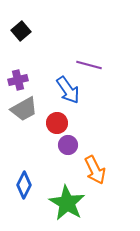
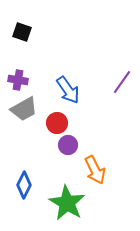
black square: moved 1 px right, 1 px down; rotated 30 degrees counterclockwise
purple line: moved 33 px right, 17 px down; rotated 70 degrees counterclockwise
purple cross: rotated 24 degrees clockwise
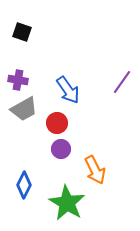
purple circle: moved 7 px left, 4 px down
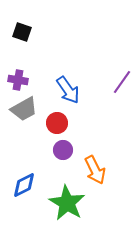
purple circle: moved 2 px right, 1 px down
blue diamond: rotated 36 degrees clockwise
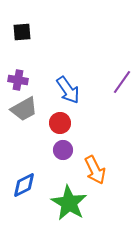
black square: rotated 24 degrees counterclockwise
red circle: moved 3 px right
green star: moved 2 px right
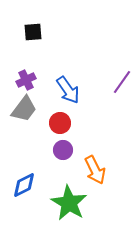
black square: moved 11 px right
purple cross: moved 8 px right; rotated 36 degrees counterclockwise
gray trapezoid: rotated 24 degrees counterclockwise
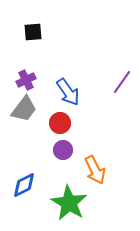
blue arrow: moved 2 px down
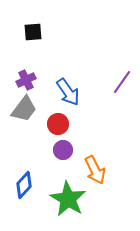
red circle: moved 2 px left, 1 px down
blue diamond: rotated 20 degrees counterclockwise
green star: moved 1 px left, 4 px up
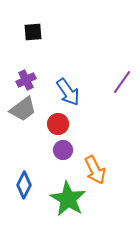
gray trapezoid: moved 1 px left; rotated 16 degrees clockwise
blue diamond: rotated 16 degrees counterclockwise
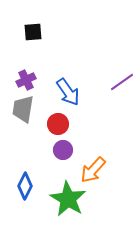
purple line: rotated 20 degrees clockwise
gray trapezoid: rotated 136 degrees clockwise
orange arrow: moved 2 px left; rotated 68 degrees clockwise
blue diamond: moved 1 px right, 1 px down
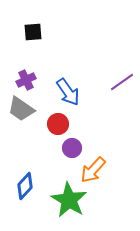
gray trapezoid: moved 2 px left; rotated 64 degrees counterclockwise
purple circle: moved 9 px right, 2 px up
blue diamond: rotated 16 degrees clockwise
green star: moved 1 px right, 1 px down
